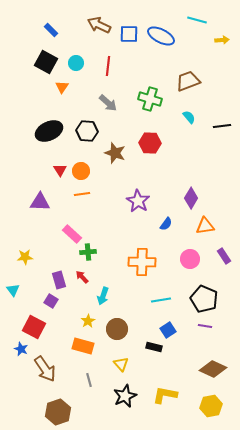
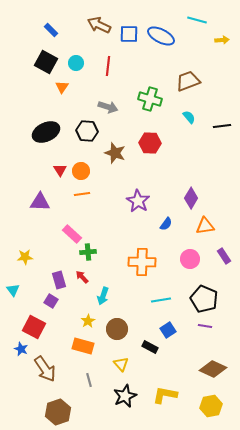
gray arrow at (108, 103): moved 4 px down; rotated 24 degrees counterclockwise
black ellipse at (49, 131): moved 3 px left, 1 px down
black rectangle at (154, 347): moved 4 px left; rotated 14 degrees clockwise
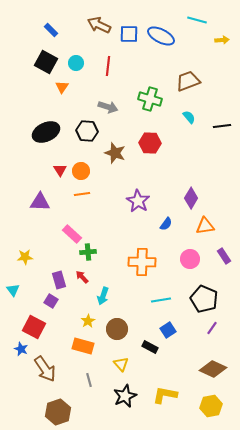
purple line at (205, 326): moved 7 px right, 2 px down; rotated 64 degrees counterclockwise
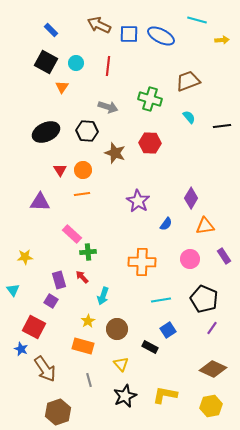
orange circle at (81, 171): moved 2 px right, 1 px up
